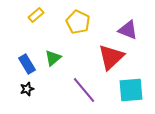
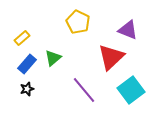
yellow rectangle: moved 14 px left, 23 px down
blue rectangle: rotated 72 degrees clockwise
cyan square: rotated 32 degrees counterclockwise
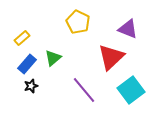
purple triangle: moved 1 px up
black star: moved 4 px right, 3 px up
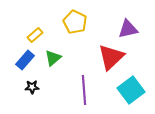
yellow pentagon: moved 3 px left
purple triangle: rotated 35 degrees counterclockwise
yellow rectangle: moved 13 px right, 3 px up
blue rectangle: moved 2 px left, 4 px up
black star: moved 1 px right, 1 px down; rotated 16 degrees clockwise
purple line: rotated 36 degrees clockwise
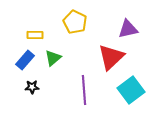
yellow rectangle: rotated 42 degrees clockwise
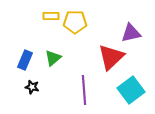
yellow pentagon: rotated 25 degrees counterclockwise
purple triangle: moved 3 px right, 4 px down
yellow rectangle: moved 16 px right, 19 px up
blue rectangle: rotated 18 degrees counterclockwise
black star: rotated 16 degrees clockwise
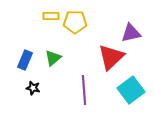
black star: moved 1 px right, 1 px down
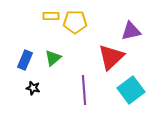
purple triangle: moved 2 px up
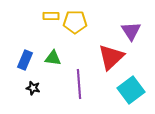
purple triangle: rotated 50 degrees counterclockwise
green triangle: rotated 48 degrees clockwise
purple line: moved 5 px left, 6 px up
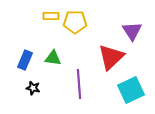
purple triangle: moved 1 px right
cyan square: rotated 12 degrees clockwise
